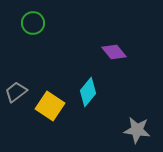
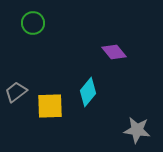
yellow square: rotated 36 degrees counterclockwise
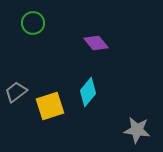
purple diamond: moved 18 px left, 9 px up
yellow square: rotated 16 degrees counterclockwise
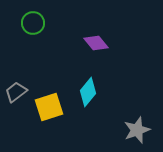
yellow square: moved 1 px left, 1 px down
gray star: rotated 28 degrees counterclockwise
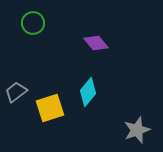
yellow square: moved 1 px right, 1 px down
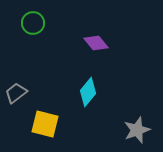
gray trapezoid: moved 1 px down
yellow square: moved 5 px left, 16 px down; rotated 32 degrees clockwise
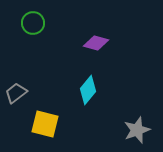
purple diamond: rotated 35 degrees counterclockwise
cyan diamond: moved 2 px up
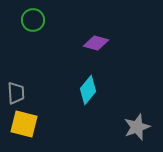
green circle: moved 3 px up
gray trapezoid: rotated 125 degrees clockwise
yellow square: moved 21 px left
gray star: moved 3 px up
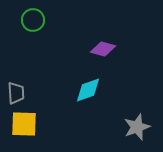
purple diamond: moved 7 px right, 6 px down
cyan diamond: rotated 32 degrees clockwise
yellow square: rotated 12 degrees counterclockwise
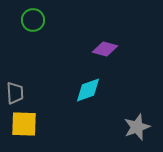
purple diamond: moved 2 px right
gray trapezoid: moved 1 px left
